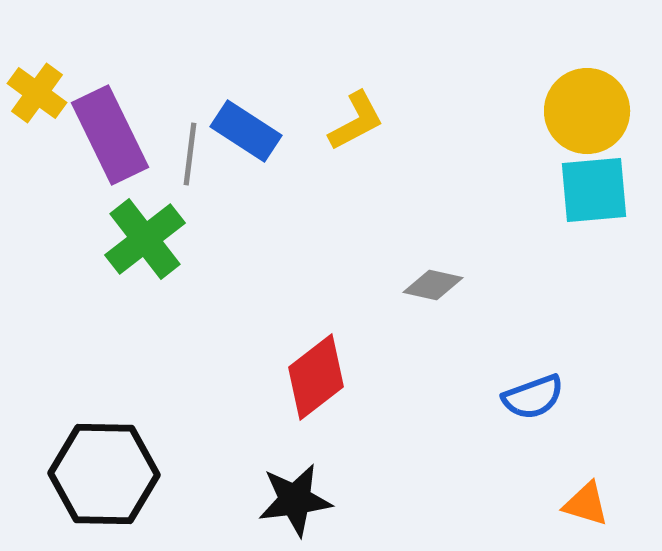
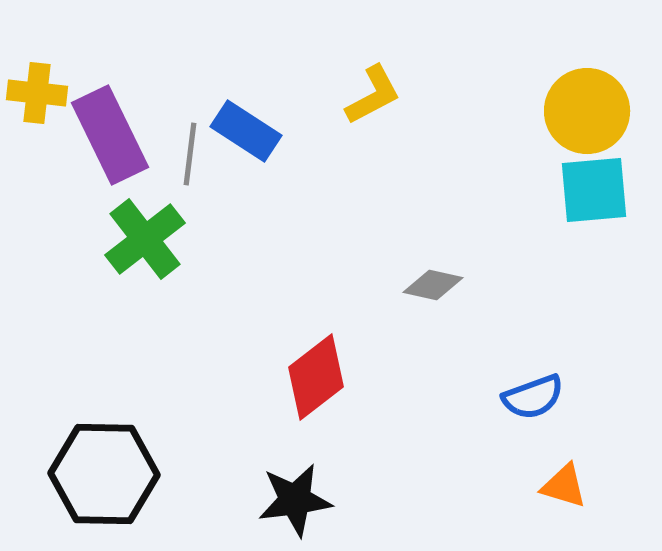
yellow cross: rotated 30 degrees counterclockwise
yellow L-shape: moved 17 px right, 26 px up
orange triangle: moved 22 px left, 18 px up
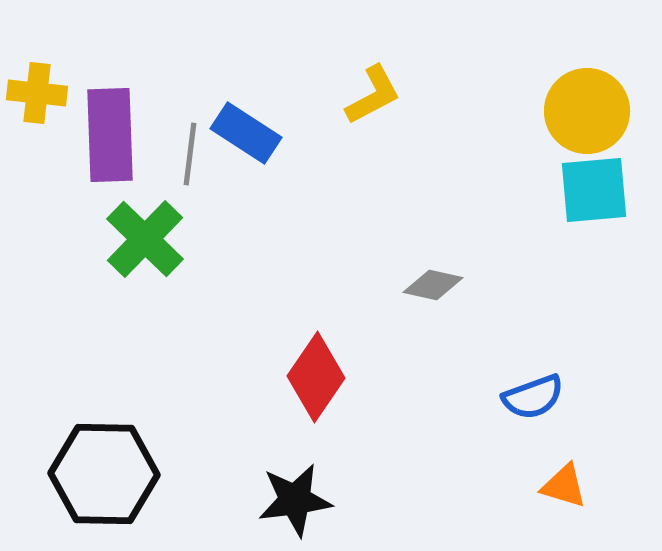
blue rectangle: moved 2 px down
purple rectangle: rotated 24 degrees clockwise
green cross: rotated 8 degrees counterclockwise
red diamond: rotated 18 degrees counterclockwise
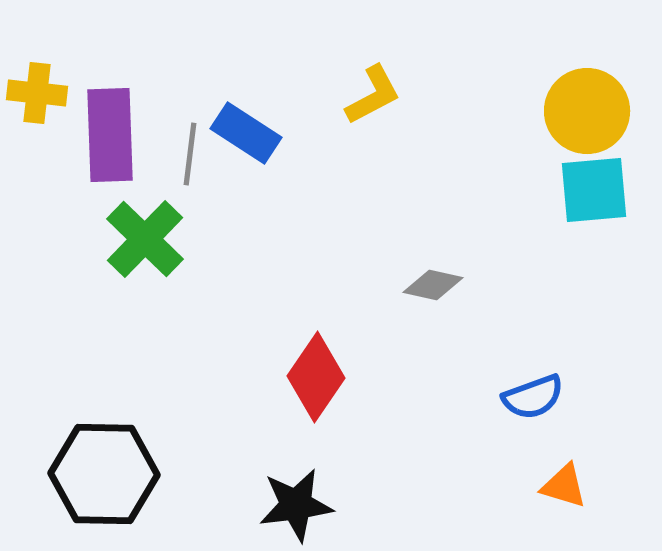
black star: moved 1 px right, 5 px down
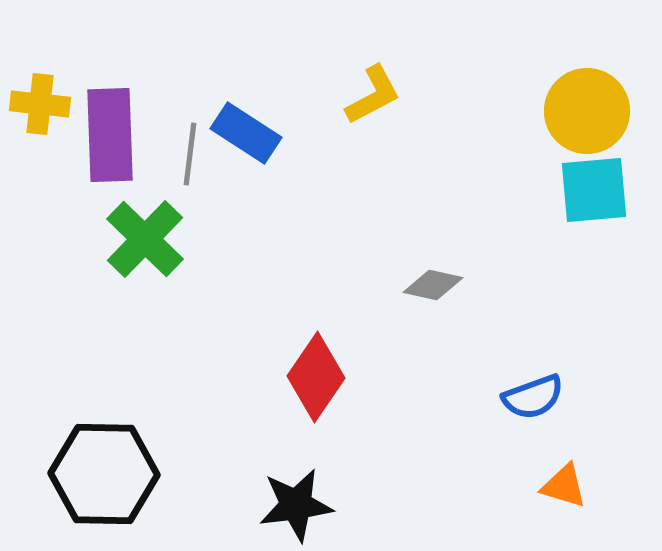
yellow cross: moved 3 px right, 11 px down
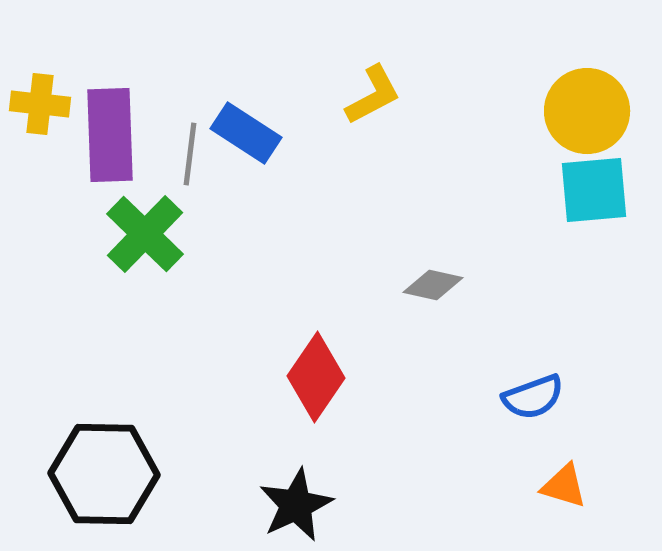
green cross: moved 5 px up
black star: rotated 18 degrees counterclockwise
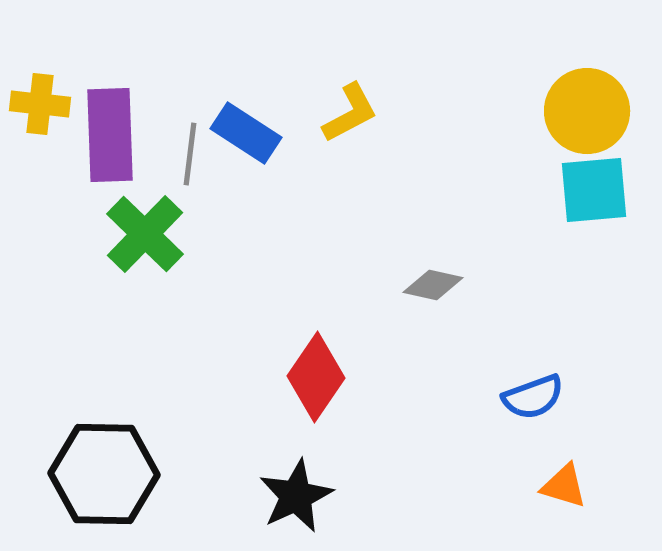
yellow L-shape: moved 23 px left, 18 px down
black star: moved 9 px up
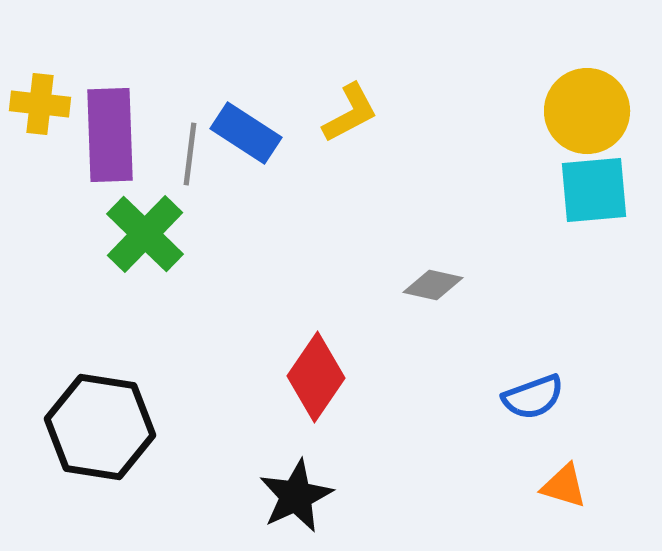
black hexagon: moved 4 px left, 47 px up; rotated 8 degrees clockwise
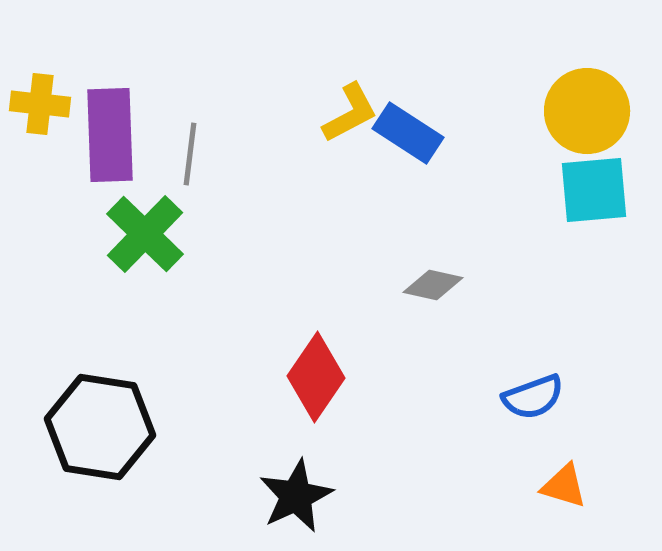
blue rectangle: moved 162 px right
